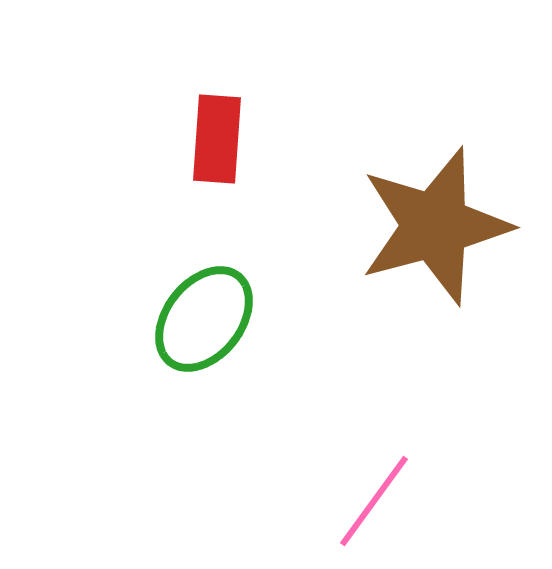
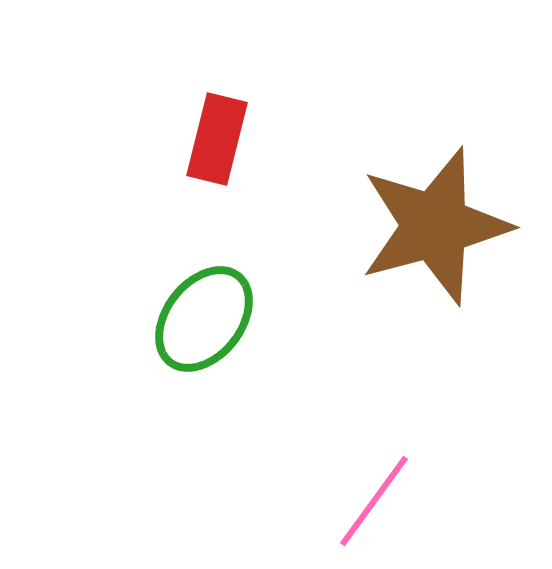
red rectangle: rotated 10 degrees clockwise
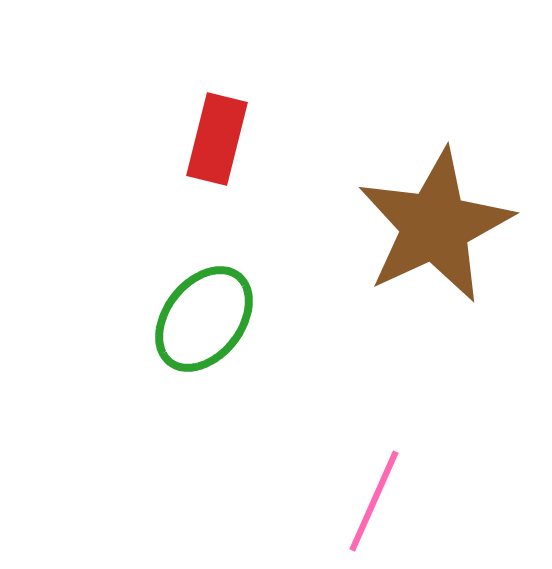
brown star: rotated 10 degrees counterclockwise
pink line: rotated 12 degrees counterclockwise
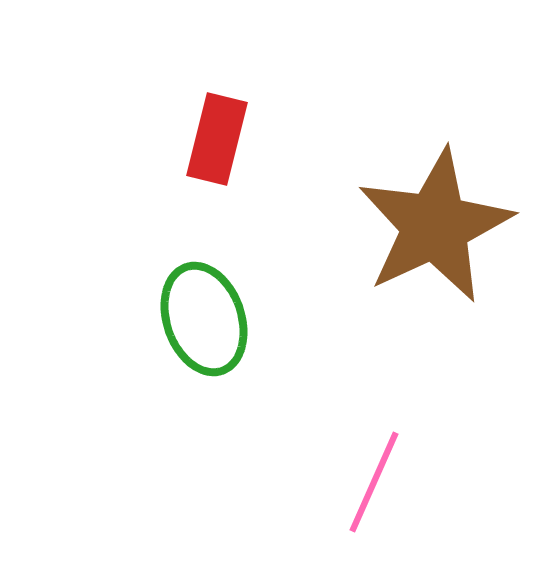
green ellipse: rotated 57 degrees counterclockwise
pink line: moved 19 px up
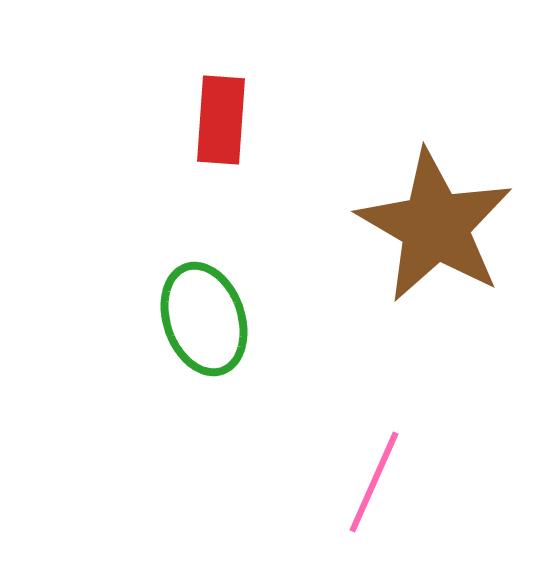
red rectangle: moved 4 px right, 19 px up; rotated 10 degrees counterclockwise
brown star: rotated 17 degrees counterclockwise
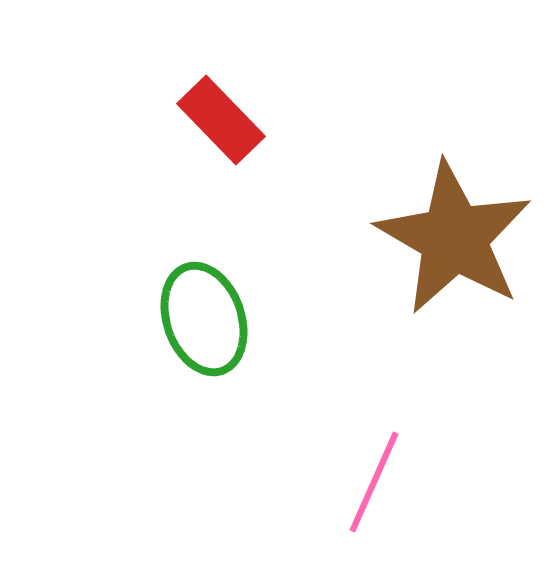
red rectangle: rotated 48 degrees counterclockwise
brown star: moved 19 px right, 12 px down
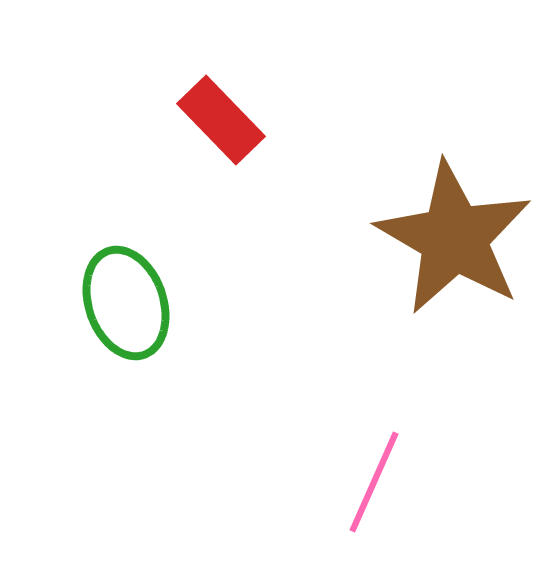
green ellipse: moved 78 px left, 16 px up
